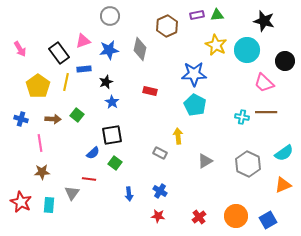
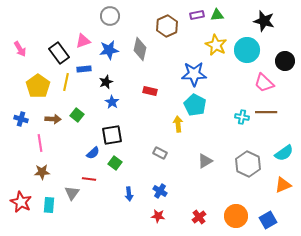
yellow arrow at (178, 136): moved 12 px up
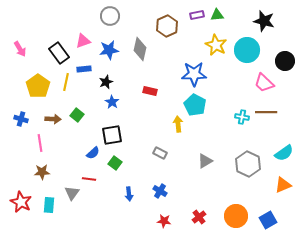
red star at (158, 216): moved 6 px right, 5 px down
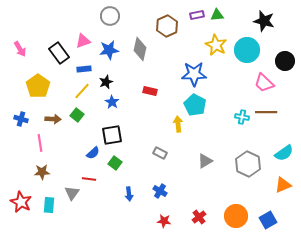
yellow line at (66, 82): moved 16 px right, 9 px down; rotated 30 degrees clockwise
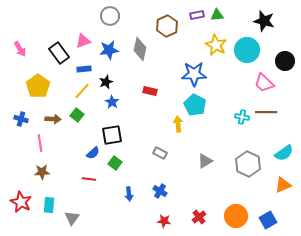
gray triangle at (72, 193): moved 25 px down
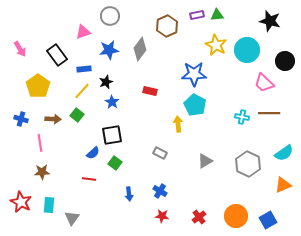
black star at (264, 21): moved 6 px right
pink triangle at (83, 41): moved 9 px up
gray diamond at (140, 49): rotated 25 degrees clockwise
black rectangle at (59, 53): moved 2 px left, 2 px down
brown line at (266, 112): moved 3 px right, 1 px down
red star at (164, 221): moved 2 px left, 5 px up
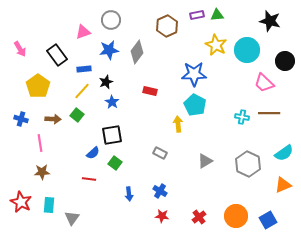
gray circle at (110, 16): moved 1 px right, 4 px down
gray diamond at (140, 49): moved 3 px left, 3 px down
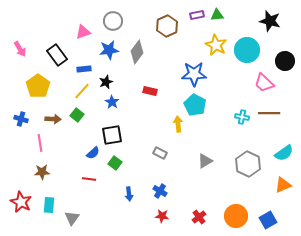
gray circle at (111, 20): moved 2 px right, 1 px down
